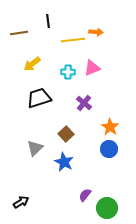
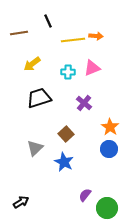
black line: rotated 16 degrees counterclockwise
orange arrow: moved 4 px down
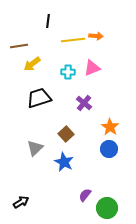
black line: rotated 32 degrees clockwise
brown line: moved 13 px down
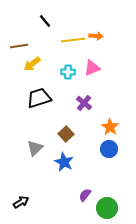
black line: moved 3 px left; rotated 48 degrees counterclockwise
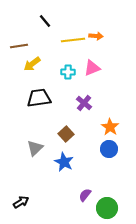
black trapezoid: rotated 10 degrees clockwise
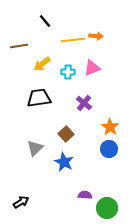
yellow arrow: moved 10 px right
purple semicircle: rotated 56 degrees clockwise
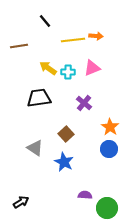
yellow arrow: moved 6 px right, 4 px down; rotated 72 degrees clockwise
gray triangle: rotated 42 degrees counterclockwise
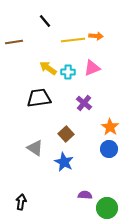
brown line: moved 5 px left, 4 px up
black arrow: rotated 49 degrees counterclockwise
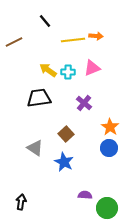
brown line: rotated 18 degrees counterclockwise
yellow arrow: moved 2 px down
blue circle: moved 1 px up
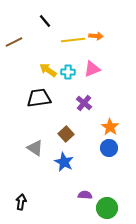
pink triangle: moved 1 px down
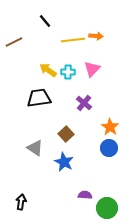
pink triangle: rotated 24 degrees counterclockwise
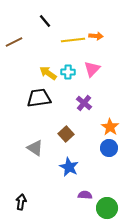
yellow arrow: moved 3 px down
blue star: moved 5 px right, 5 px down
